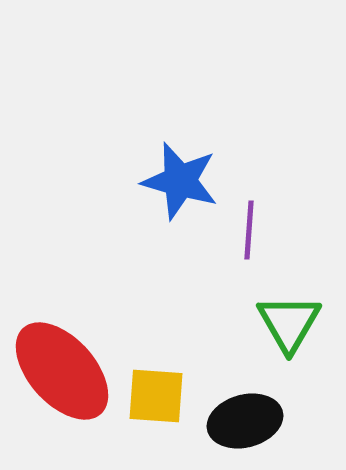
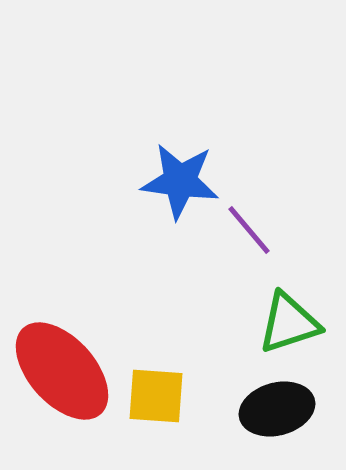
blue star: rotated 8 degrees counterclockwise
purple line: rotated 44 degrees counterclockwise
green triangle: rotated 42 degrees clockwise
black ellipse: moved 32 px right, 12 px up
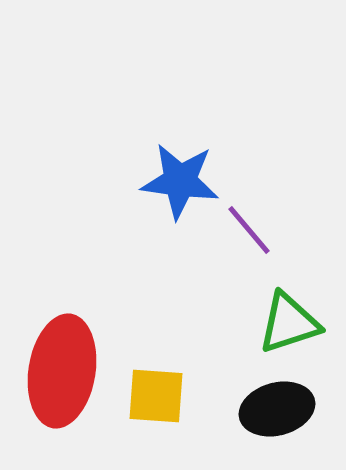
red ellipse: rotated 51 degrees clockwise
